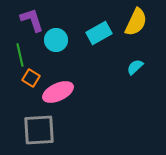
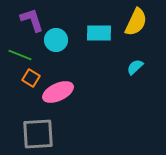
cyan rectangle: rotated 30 degrees clockwise
green line: rotated 55 degrees counterclockwise
gray square: moved 1 px left, 4 px down
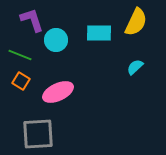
orange square: moved 10 px left, 3 px down
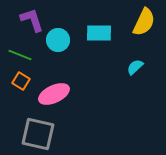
yellow semicircle: moved 8 px right
cyan circle: moved 2 px right
pink ellipse: moved 4 px left, 2 px down
gray square: rotated 16 degrees clockwise
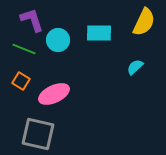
green line: moved 4 px right, 6 px up
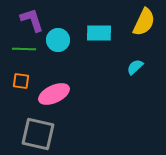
green line: rotated 20 degrees counterclockwise
orange square: rotated 24 degrees counterclockwise
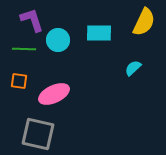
cyan semicircle: moved 2 px left, 1 px down
orange square: moved 2 px left
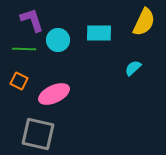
orange square: rotated 18 degrees clockwise
